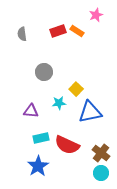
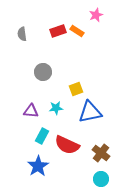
gray circle: moved 1 px left
yellow square: rotated 24 degrees clockwise
cyan star: moved 3 px left, 5 px down
cyan rectangle: moved 1 px right, 2 px up; rotated 49 degrees counterclockwise
cyan circle: moved 6 px down
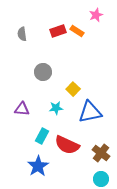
yellow square: moved 3 px left; rotated 24 degrees counterclockwise
purple triangle: moved 9 px left, 2 px up
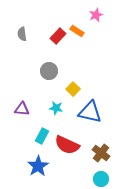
red rectangle: moved 5 px down; rotated 28 degrees counterclockwise
gray circle: moved 6 px right, 1 px up
cyan star: rotated 16 degrees clockwise
blue triangle: rotated 25 degrees clockwise
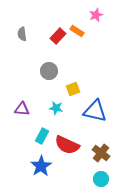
yellow square: rotated 24 degrees clockwise
blue triangle: moved 5 px right, 1 px up
blue star: moved 3 px right
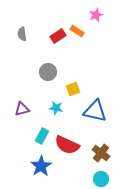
red rectangle: rotated 14 degrees clockwise
gray circle: moved 1 px left, 1 px down
purple triangle: rotated 21 degrees counterclockwise
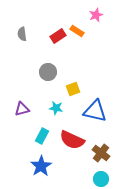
red semicircle: moved 5 px right, 5 px up
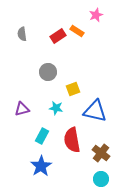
red semicircle: rotated 55 degrees clockwise
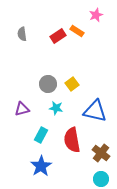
gray circle: moved 12 px down
yellow square: moved 1 px left, 5 px up; rotated 16 degrees counterclockwise
cyan rectangle: moved 1 px left, 1 px up
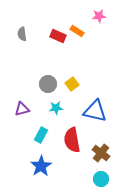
pink star: moved 3 px right, 1 px down; rotated 16 degrees clockwise
red rectangle: rotated 56 degrees clockwise
cyan star: rotated 16 degrees counterclockwise
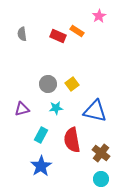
pink star: rotated 24 degrees counterclockwise
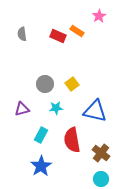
gray circle: moved 3 px left
